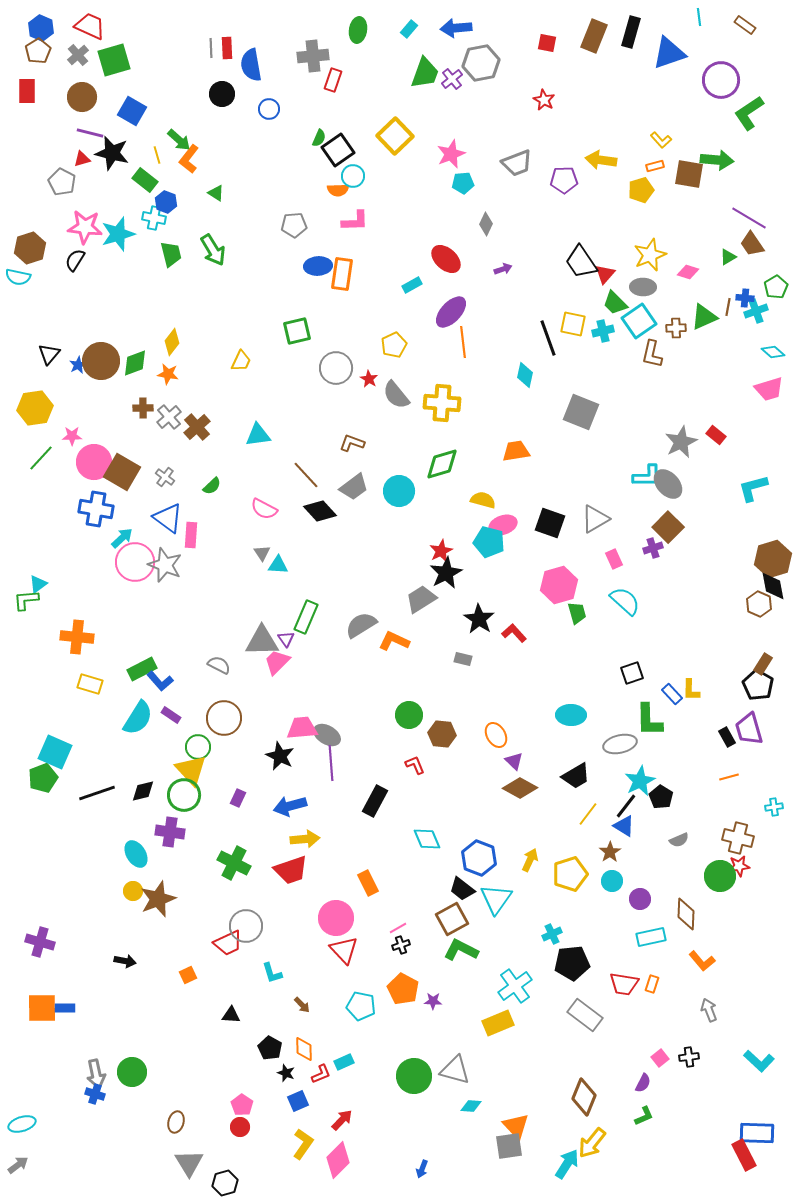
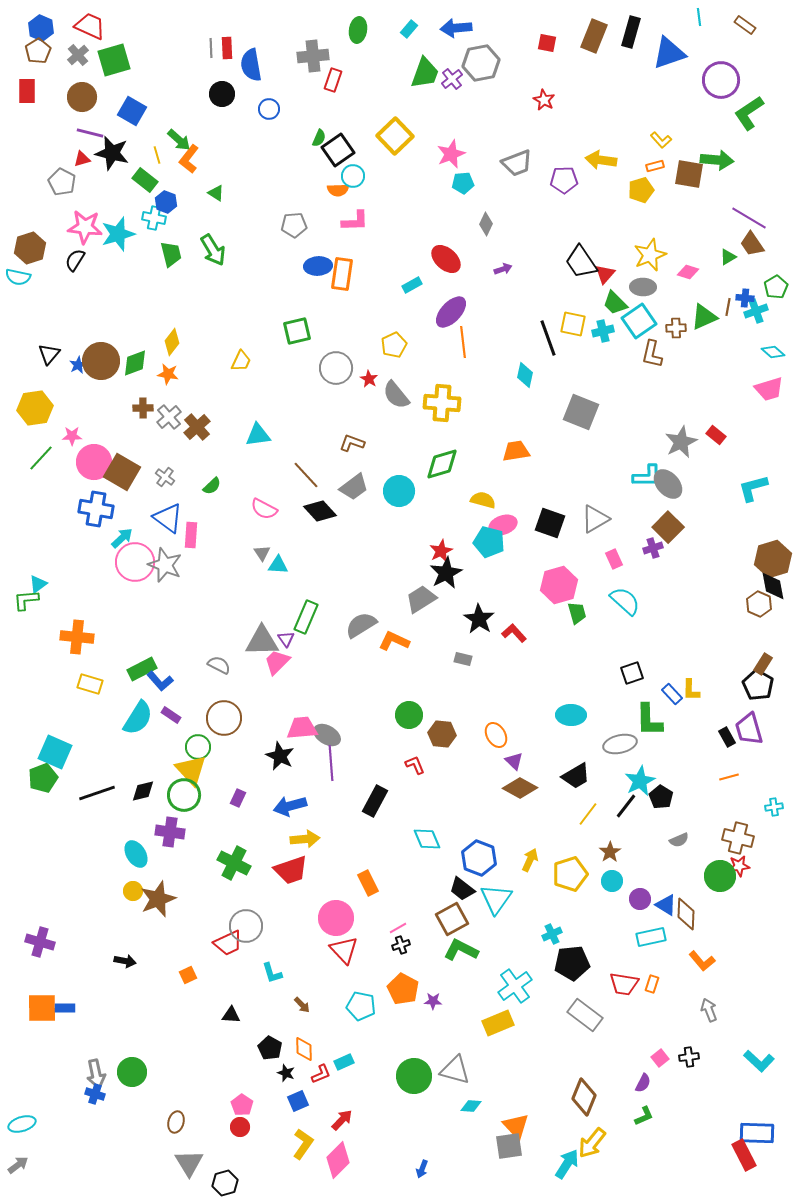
blue triangle at (624, 826): moved 42 px right, 79 px down
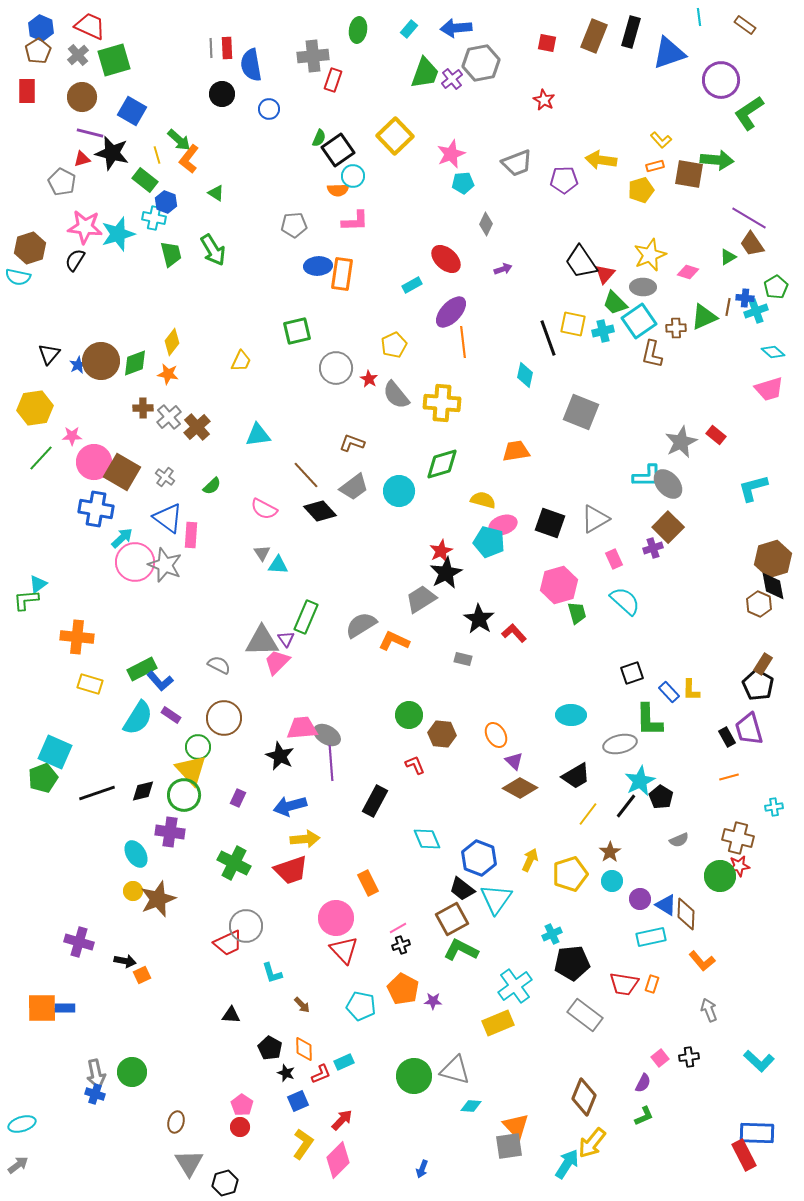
blue rectangle at (672, 694): moved 3 px left, 2 px up
purple cross at (40, 942): moved 39 px right
orange square at (188, 975): moved 46 px left
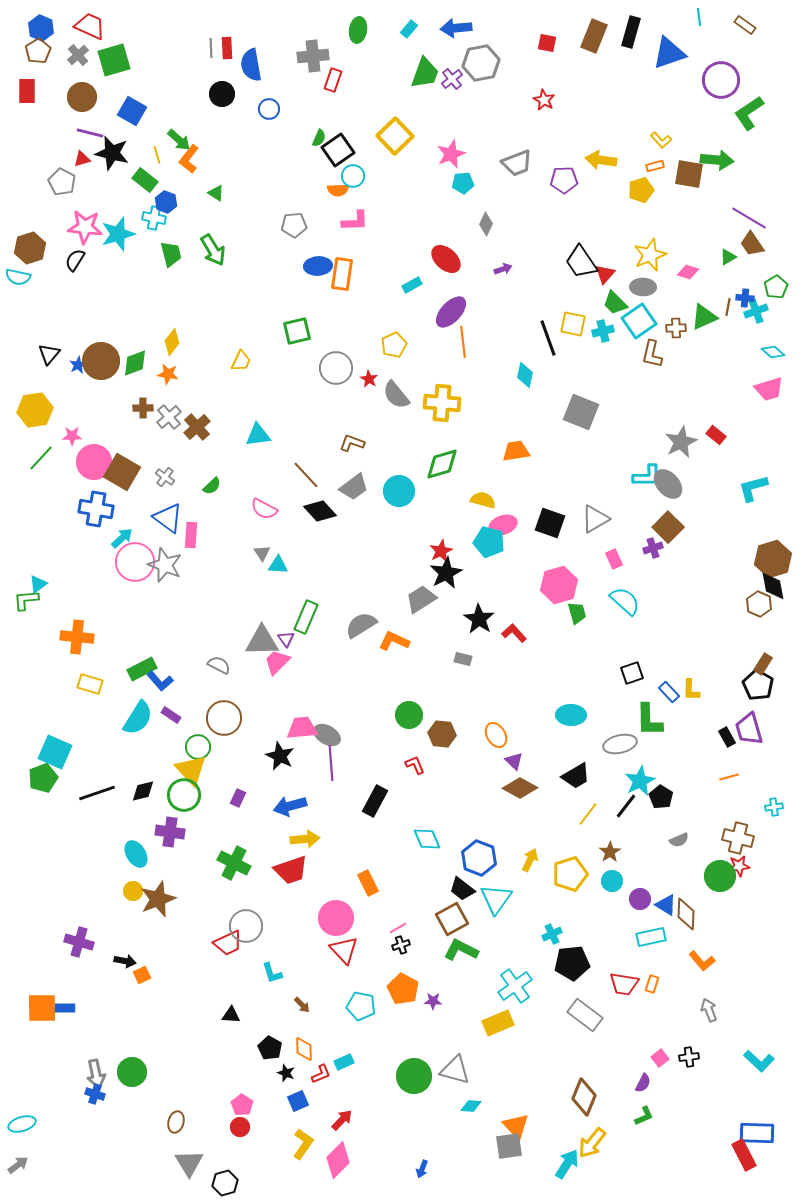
yellow hexagon at (35, 408): moved 2 px down
